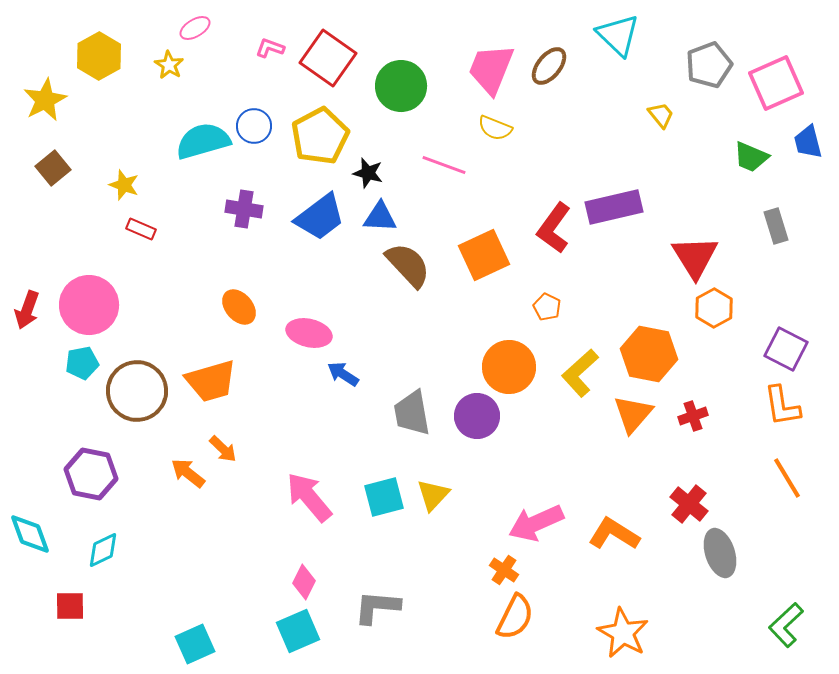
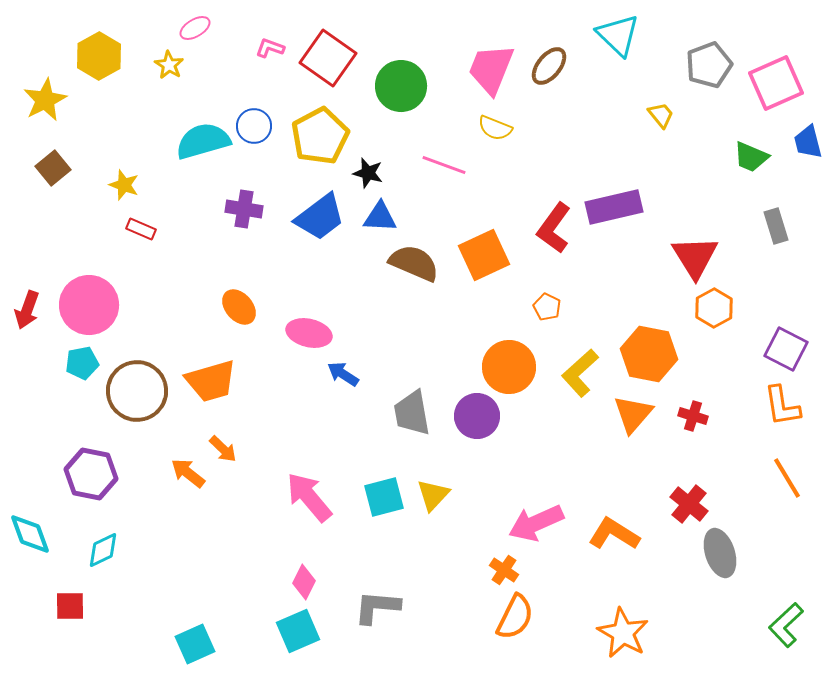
brown semicircle at (408, 265): moved 6 px right, 2 px up; rotated 24 degrees counterclockwise
red cross at (693, 416): rotated 36 degrees clockwise
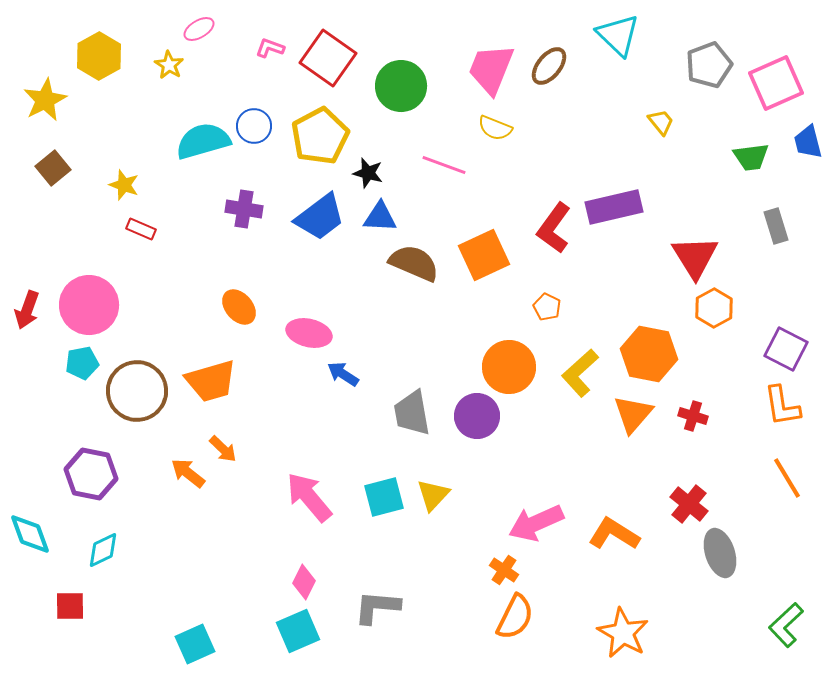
pink ellipse at (195, 28): moved 4 px right, 1 px down
yellow trapezoid at (661, 115): moved 7 px down
green trapezoid at (751, 157): rotated 30 degrees counterclockwise
